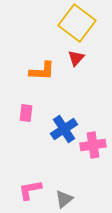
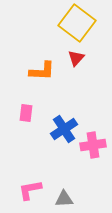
gray triangle: rotated 36 degrees clockwise
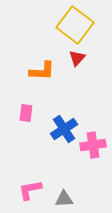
yellow square: moved 2 px left, 2 px down
red triangle: moved 1 px right
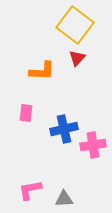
blue cross: rotated 20 degrees clockwise
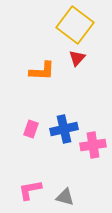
pink rectangle: moved 5 px right, 16 px down; rotated 12 degrees clockwise
gray triangle: moved 1 px right, 2 px up; rotated 18 degrees clockwise
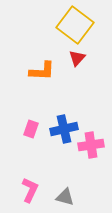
pink cross: moved 2 px left
pink L-shape: rotated 125 degrees clockwise
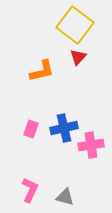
red triangle: moved 1 px right, 1 px up
orange L-shape: rotated 16 degrees counterclockwise
blue cross: moved 1 px up
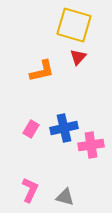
yellow square: moved 1 px left; rotated 21 degrees counterclockwise
pink rectangle: rotated 12 degrees clockwise
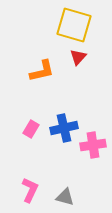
pink cross: moved 2 px right
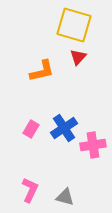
blue cross: rotated 20 degrees counterclockwise
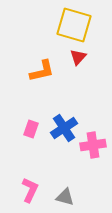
pink rectangle: rotated 12 degrees counterclockwise
